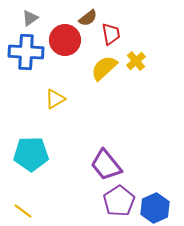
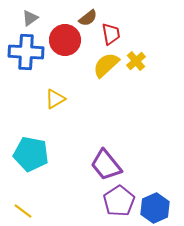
yellow semicircle: moved 2 px right, 3 px up
cyan pentagon: rotated 12 degrees clockwise
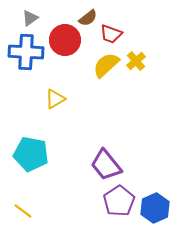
red trapezoid: rotated 120 degrees clockwise
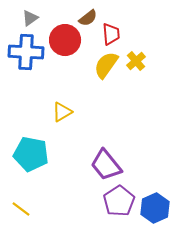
red trapezoid: rotated 115 degrees counterclockwise
yellow semicircle: rotated 12 degrees counterclockwise
yellow triangle: moved 7 px right, 13 px down
yellow line: moved 2 px left, 2 px up
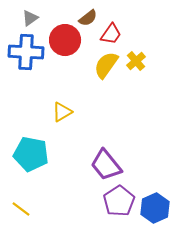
red trapezoid: rotated 40 degrees clockwise
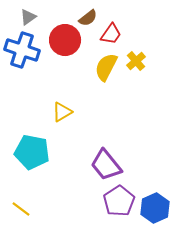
gray triangle: moved 2 px left, 1 px up
blue cross: moved 4 px left, 2 px up; rotated 16 degrees clockwise
yellow semicircle: moved 2 px down; rotated 8 degrees counterclockwise
cyan pentagon: moved 1 px right, 2 px up
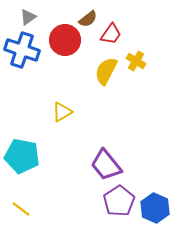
brown semicircle: moved 1 px down
yellow cross: rotated 18 degrees counterclockwise
yellow semicircle: moved 4 px down
cyan pentagon: moved 10 px left, 4 px down
blue hexagon: rotated 12 degrees counterclockwise
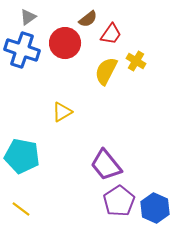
red circle: moved 3 px down
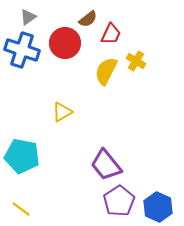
red trapezoid: rotated 10 degrees counterclockwise
blue hexagon: moved 3 px right, 1 px up
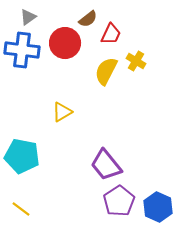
blue cross: rotated 12 degrees counterclockwise
